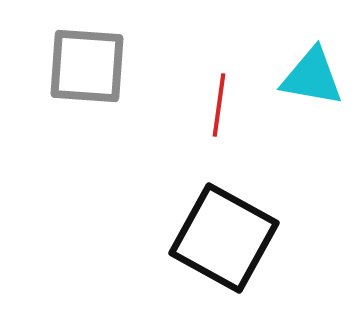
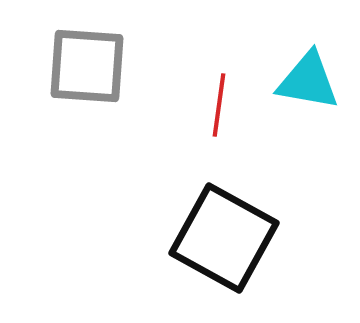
cyan triangle: moved 4 px left, 4 px down
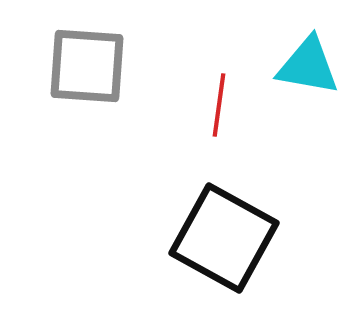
cyan triangle: moved 15 px up
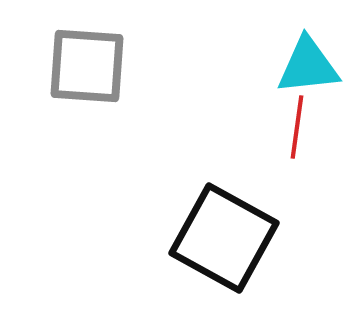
cyan triangle: rotated 16 degrees counterclockwise
red line: moved 78 px right, 22 px down
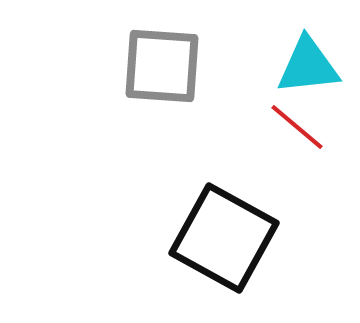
gray square: moved 75 px right
red line: rotated 58 degrees counterclockwise
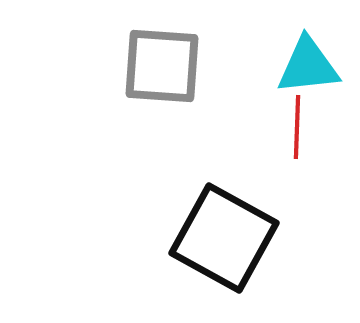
red line: rotated 52 degrees clockwise
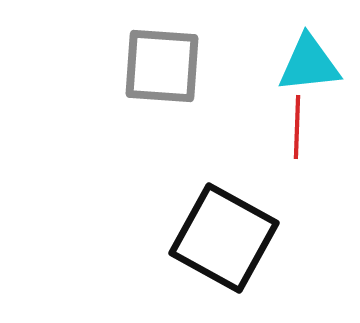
cyan triangle: moved 1 px right, 2 px up
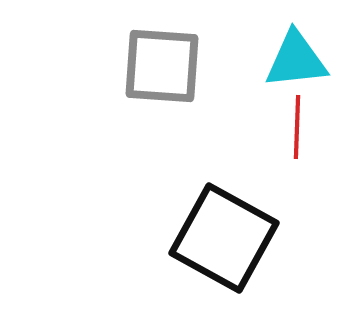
cyan triangle: moved 13 px left, 4 px up
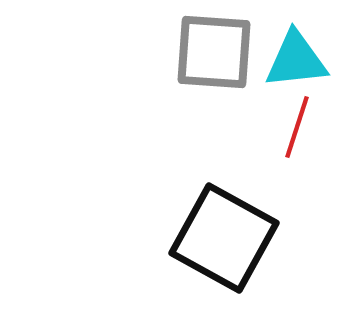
gray square: moved 52 px right, 14 px up
red line: rotated 16 degrees clockwise
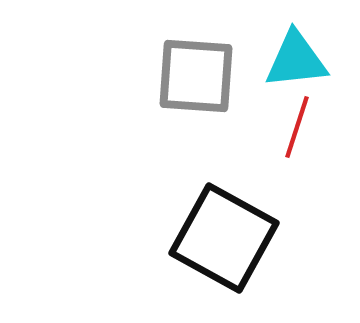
gray square: moved 18 px left, 24 px down
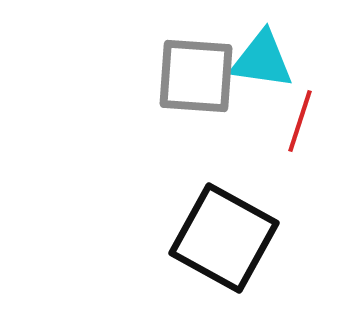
cyan triangle: moved 34 px left; rotated 14 degrees clockwise
red line: moved 3 px right, 6 px up
